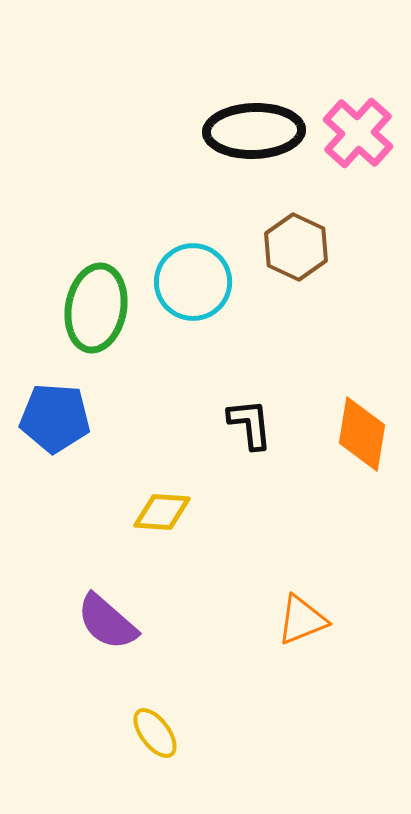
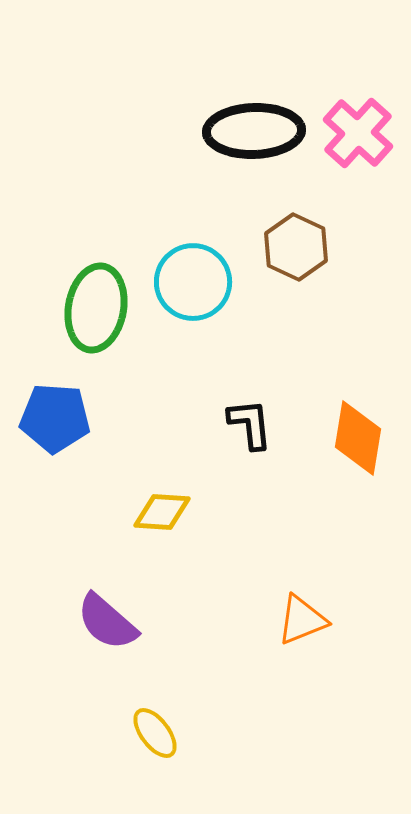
orange diamond: moved 4 px left, 4 px down
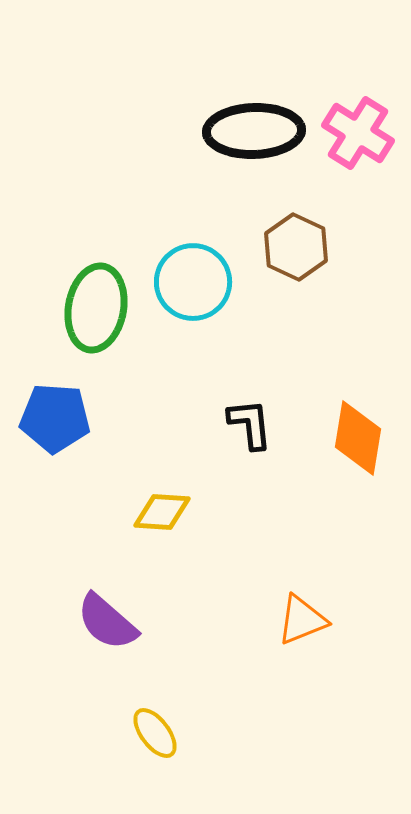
pink cross: rotated 10 degrees counterclockwise
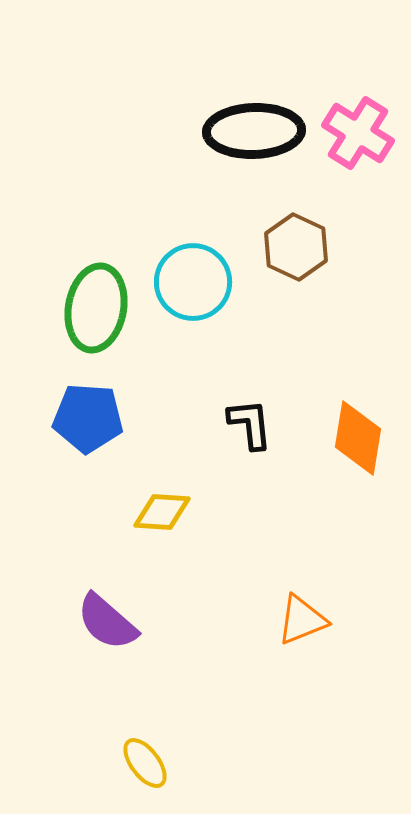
blue pentagon: moved 33 px right
yellow ellipse: moved 10 px left, 30 px down
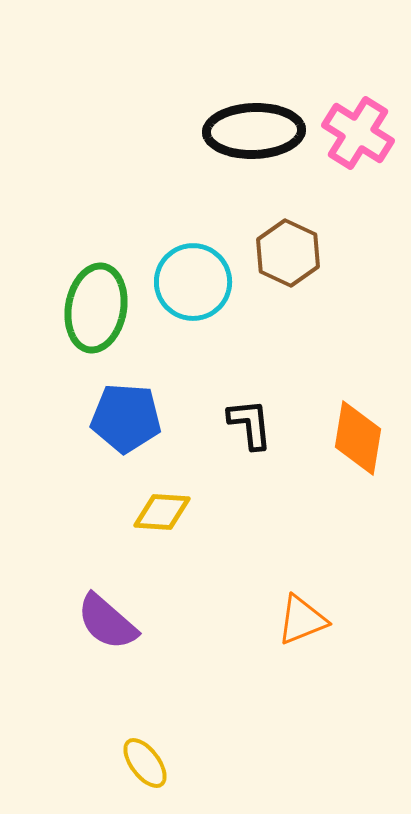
brown hexagon: moved 8 px left, 6 px down
blue pentagon: moved 38 px right
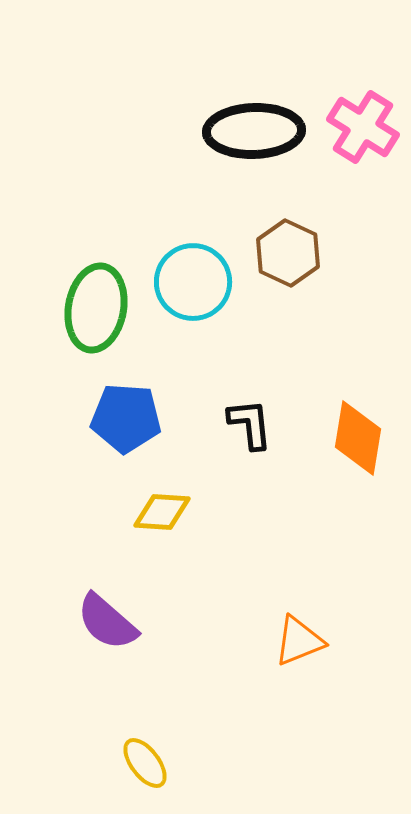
pink cross: moved 5 px right, 6 px up
orange triangle: moved 3 px left, 21 px down
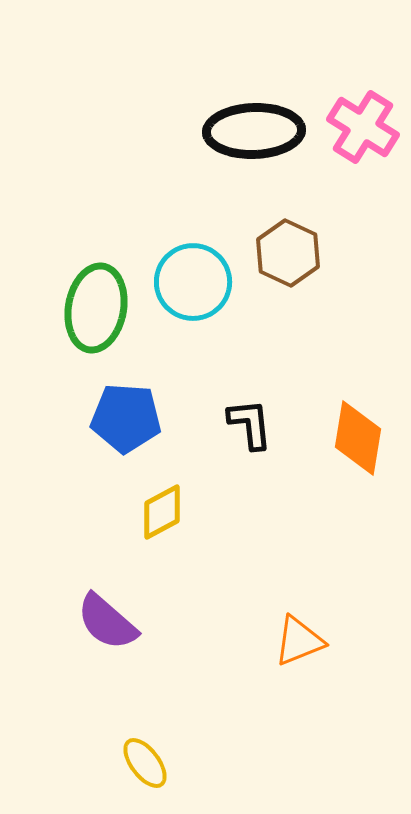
yellow diamond: rotated 32 degrees counterclockwise
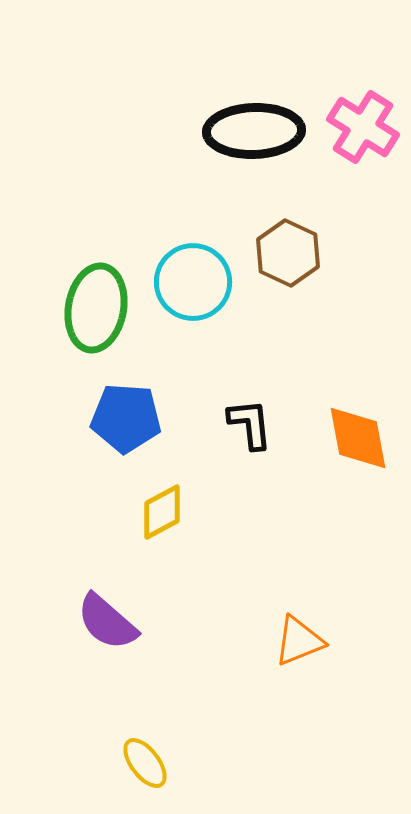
orange diamond: rotated 20 degrees counterclockwise
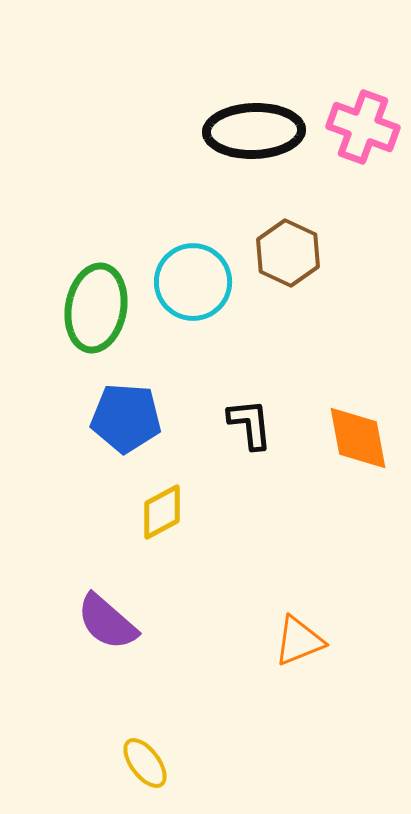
pink cross: rotated 12 degrees counterclockwise
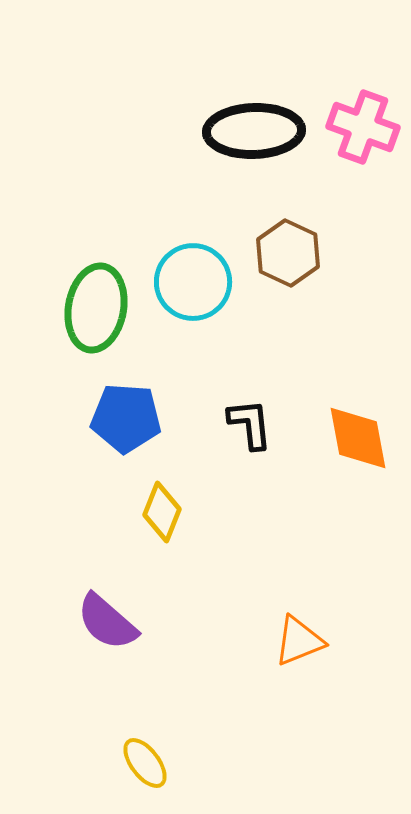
yellow diamond: rotated 40 degrees counterclockwise
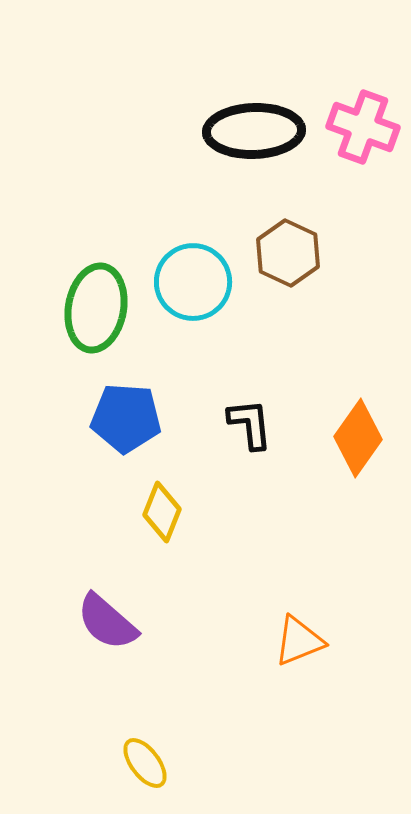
orange diamond: rotated 46 degrees clockwise
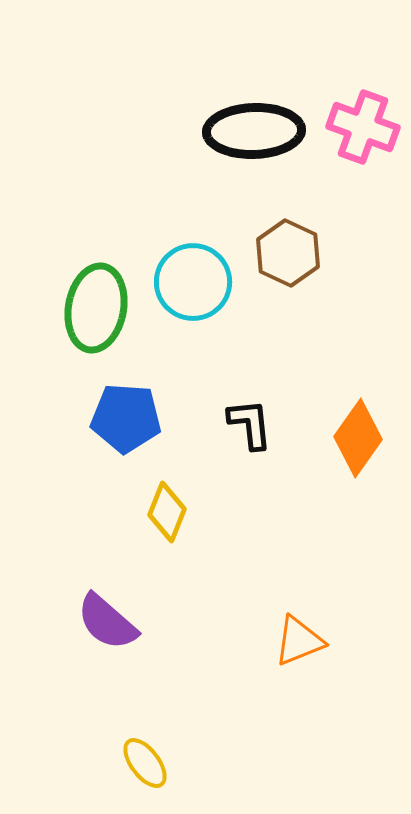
yellow diamond: moved 5 px right
